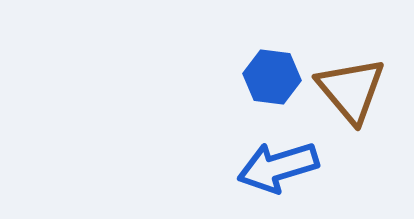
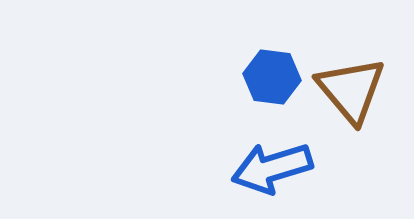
blue arrow: moved 6 px left, 1 px down
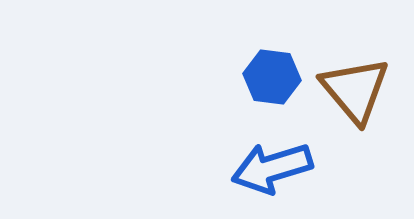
brown triangle: moved 4 px right
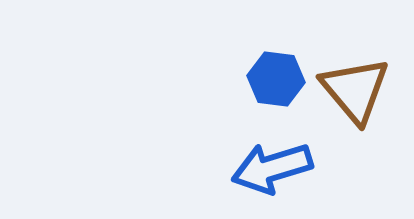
blue hexagon: moved 4 px right, 2 px down
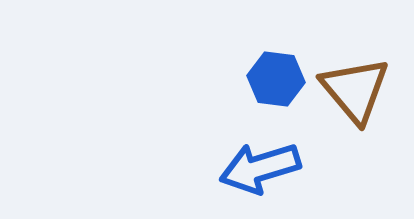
blue arrow: moved 12 px left
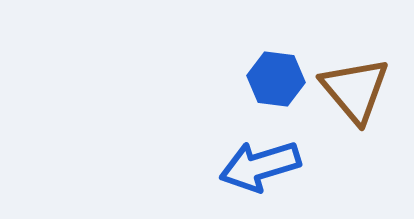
blue arrow: moved 2 px up
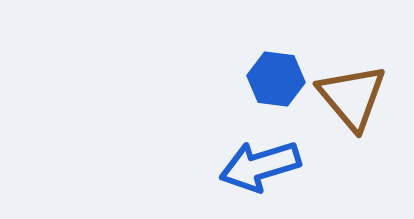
brown triangle: moved 3 px left, 7 px down
